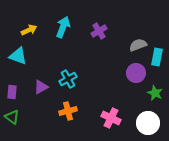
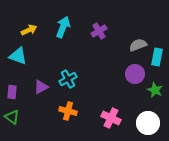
purple circle: moved 1 px left, 1 px down
green star: moved 3 px up
orange cross: rotated 30 degrees clockwise
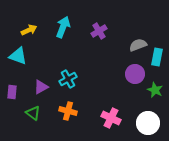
green triangle: moved 21 px right, 4 px up
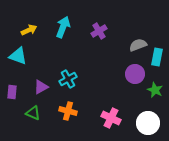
green triangle: rotated 14 degrees counterclockwise
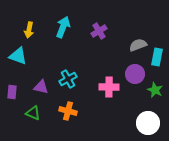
yellow arrow: rotated 126 degrees clockwise
purple triangle: rotated 42 degrees clockwise
pink cross: moved 2 px left, 31 px up; rotated 24 degrees counterclockwise
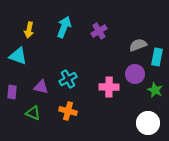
cyan arrow: moved 1 px right
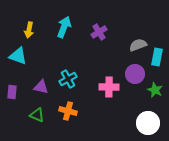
purple cross: moved 1 px down
green triangle: moved 4 px right, 2 px down
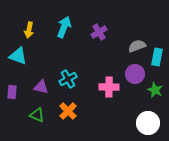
gray semicircle: moved 1 px left, 1 px down
orange cross: rotated 30 degrees clockwise
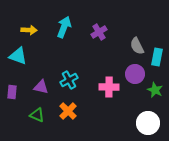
yellow arrow: rotated 98 degrees counterclockwise
gray semicircle: rotated 96 degrees counterclockwise
cyan cross: moved 1 px right, 1 px down
